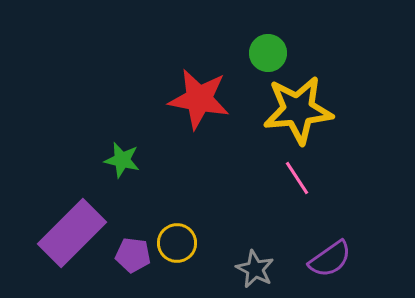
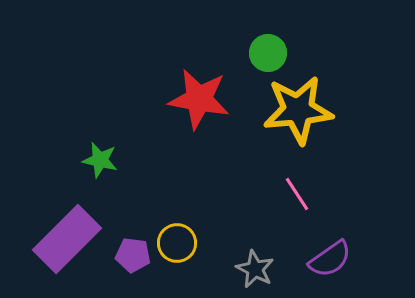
green star: moved 22 px left
pink line: moved 16 px down
purple rectangle: moved 5 px left, 6 px down
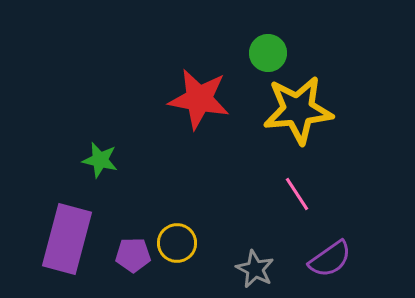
purple rectangle: rotated 30 degrees counterclockwise
purple pentagon: rotated 8 degrees counterclockwise
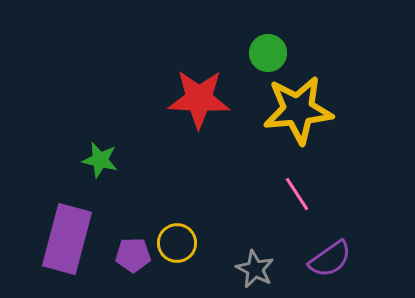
red star: rotated 8 degrees counterclockwise
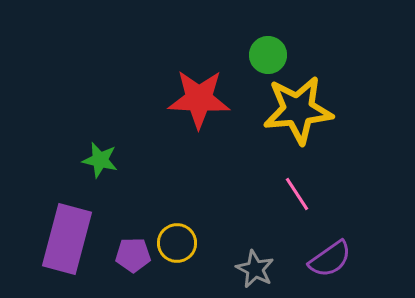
green circle: moved 2 px down
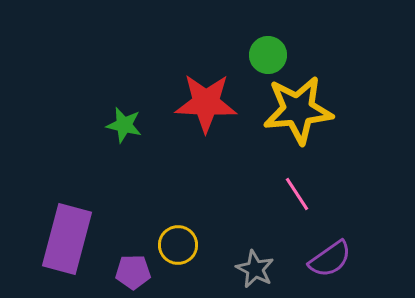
red star: moved 7 px right, 4 px down
green star: moved 24 px right, 35 px up
yellow circle: moved 1 px right, 2 px down
purple pentagon: moved 17 px down
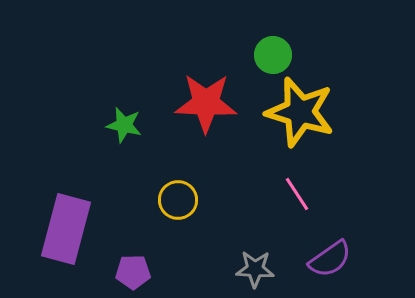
green circle: moved 5 px right
yellow star: moved 2 px right, 2 px down; rotated 22 degrees clockwise
purple rectangle: moved 1 px left, 10 px up
yellow circle: moved 45 px up
gray star: rotated 24 degrees counterclockwise
